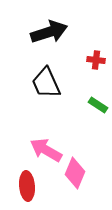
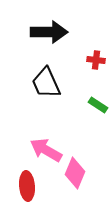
black arrow: rotated 18 degrees clockwise
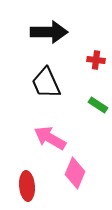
pink arrow: moved 4 px right, 12 px up
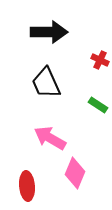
red cross: moved 4 px right; rotated 18 degrees clockwise
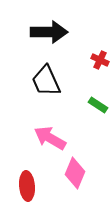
black trapezoid: moved 2 px up
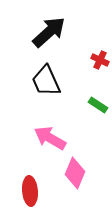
black arrow: rotated 42 degrees counterclockwise
red ellipse: moved 3 px right, 5 px down
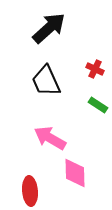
black arrow: moved 4 px up
red cross: moved 5 px left, 9 px down
pink diamond: rotated 24 degrees counterclockwise
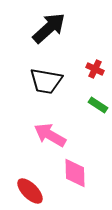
black trapezoid: rotated 56 degrees counterclockwise
pink arrow: moved 3 px up
red ellipse: rotated 40 degrees counterclockwise
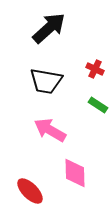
pink arrow: moved 5 px up
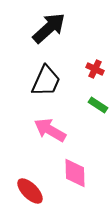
black trapezoid: rotated 76 degrees counterclockwise
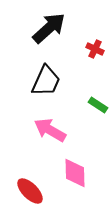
red cross: moved 20 px up
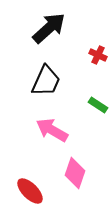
red cross: moved 3 px right, 6 px down
pink arrow: moved 2 px right
pink diamond: rotated 20 degrees clockwise
